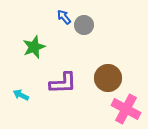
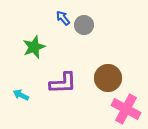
blue arrow: moved 1 px left, 1 px down
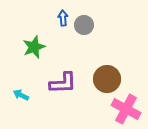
blue arrow: rotated 35 degrees clockwise
brown circle: moved 1 px left, 1 px down
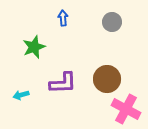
gray circle: moved 28 px right, 3 px up
cyan arrow: rotated 42 degrees counterclockwise
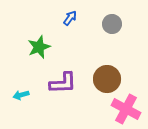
blue arrow: moved 7 px right; rotated 42 degrees clockwise
gray circle: moved 2 px down
green star: moved 5 px right
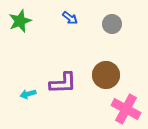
blue arrow: rotated 91 degrees clockwise
green star: moved 19 px left, 26 px up
brown circle: moved 1 px left, 4 px up
cyan arrow: moved 7 px right, 1 px up
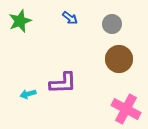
brown circle: moved 13 px right, 16 px up
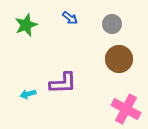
green star: moved 6 px right, 4 px down
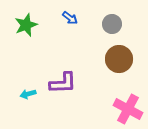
pink cross: moved 2 px right
